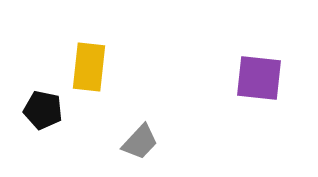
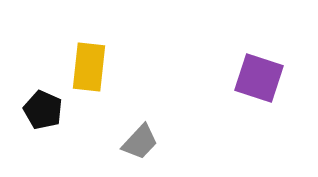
purple square: rotated 12 degrees clockwise
black pentagon: rotated 12 degrees clockwise
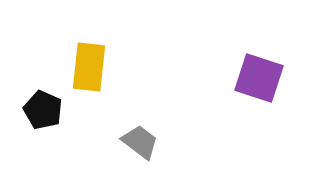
gray trapezoid: rotated 96 degrees counterclockwise
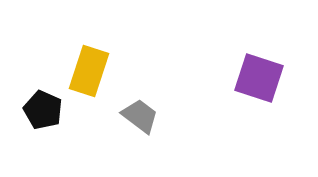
yellow rectangle: moved 4 px down; rotated 12 degrees clockwise
gray trapezoid: moved 26 px up
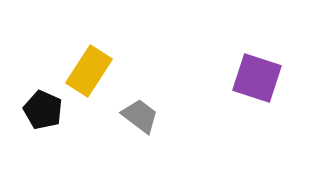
yellow rectangle: rotated 15 degrees clockwise
purple square: moved 2 px left
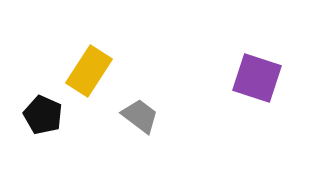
black pentagon: moved 5 px down
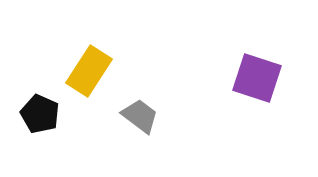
black pentagon: moved 3 px left, 1 px up
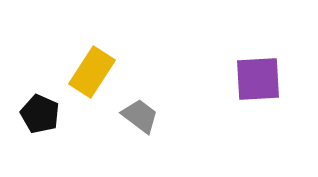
yellow rectangle: moved 3 px right, 1 px down
purple square: moved 1 px right, 1 px down; rotated 21 degrees counterclockwise
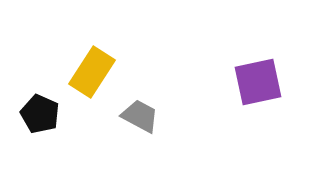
purple square: moved 3 px down; rotated 9 degrees counterclockwise
gray trapezoid: rotated 9 degrees counterclockwise
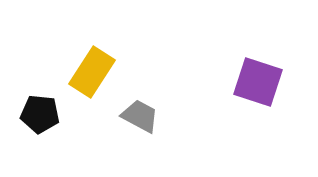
purple square: rotated 30 degrees clockwise
black pentagon: rotated 18 degrees counterclockwise
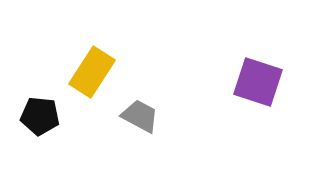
black pentagon: moved 2 px down
